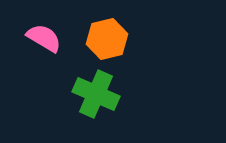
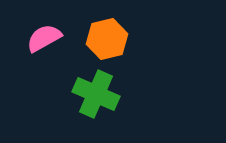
pink semicircle: rotated 60 degrees counterclockwise
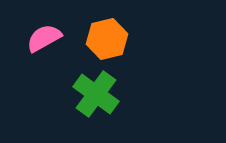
green cross: rotated 12 degrees clockwise
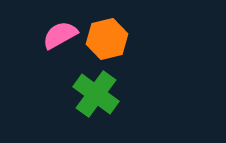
pink semicircle: moved 16 px right, 3 px up
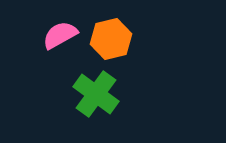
orange hexagon: moved 4 px right
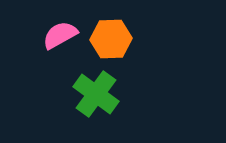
orange hexagon: rotated 12 degrees clockwise
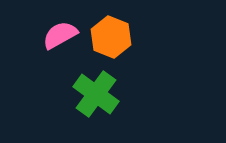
orange hexagon: moved 2 px up; rotated 24 degrees clockwise
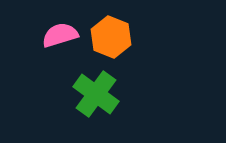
pink semicircle: rotated 12 degrees clockwise
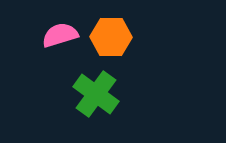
orange hexagon: rotated 21 degrees counterclockwise
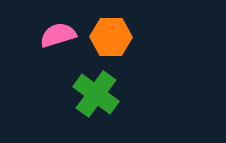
pink semicircle: moved 2 px left
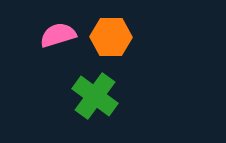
green cross: moved 1 px left, 2 px down
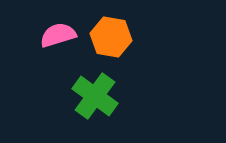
orange hexagon: rotated 9 degrees clockwise
